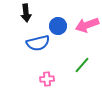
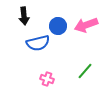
black arrow: moved 2 px left, 3 px down
pink arrow: moved 1 px left
green line: moved 3 px right, 6 px down
pink cross: rotated 24 degrees clockwise
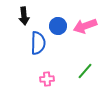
pink arrow: moved 1 px left, 1 px down
blue semicircle: rotated 75 degrees counterclockwise
pink cross: rotated 24 degrees counterclockwise
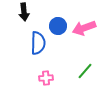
black arrow: moved 4 px up
pink arrow: moved 1 px left, 2 px down
pink cross: moved 1 px left, 1 px up
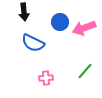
blue circle: moved 2 px right, 4 px up
blue semicircle: moved 5 px left; rotated 115 degrees clockwise
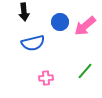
pink arrow: moved 1 px right, 2 px up; rotated 20 degrees counterclockwise
blue semicircle: rotated 40 degrees counterclockwise
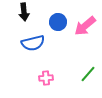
blue circle: moved 2 px left
green line: moved 3 px right, 3 px down
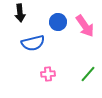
black arrow: moved 4 px left, 1 px down
pink arrow: rotated 85 degrees counterclockwise
pink cross: moved 2 px right, 4 px up
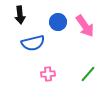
black arrow: moved 2 px down
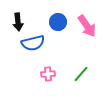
black arrow: moved 2 px left, 7 px down
pink arrow: moved 2 px right
green line: moved 7 px left
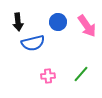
pink cross: moved 2 px down
